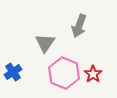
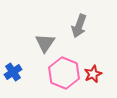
red star: rotated 12 degrees clockwise
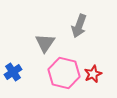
pink hexagon: rotated 8 degrees counterclockwise
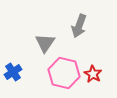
red star: rotated 18 degrees counterclockwise
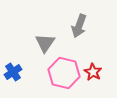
red star: moved 2 px up
